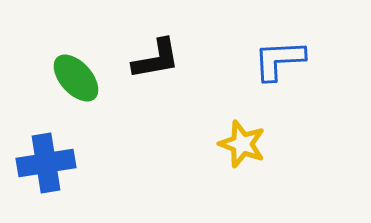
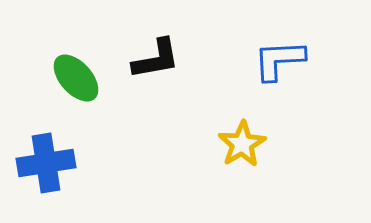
yellow star: rotated 21 degrees clockwise
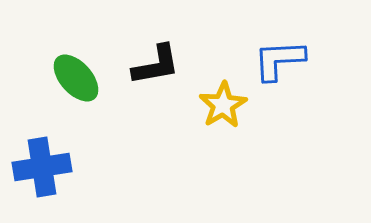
black L-shape: moved 6 px down
yellow star: moved 19 px left, 39 px up
blue cross: moved 4 px left, 4 px down
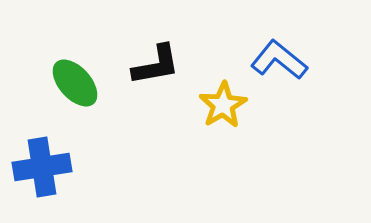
blue L-shape: rotated 42 degrees clockwise
green ellipse: moved 1 px left, 5 px down
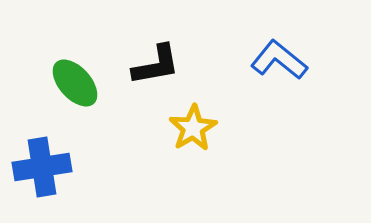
yellow star: moved 30 px left, 23 px down
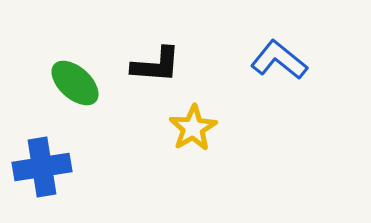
black L-shape: rotated 14 degrees clockwise
green ellipse: rotated 6 degrees counterclockwise
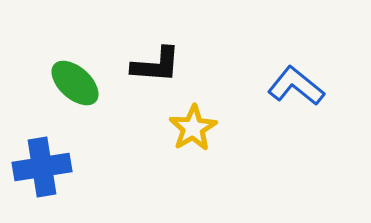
blue L-shape: moved 17 px right, 26 px down
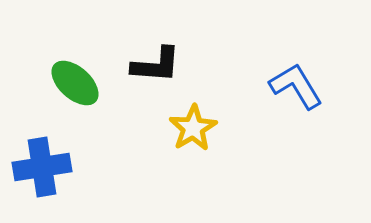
blue L-shape: rotated 20 degrees clockwise
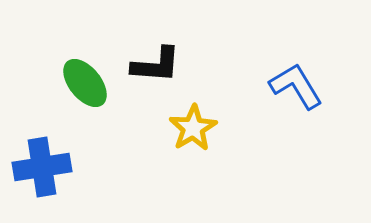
green ellipse: moved 10 px right; rotated 9 degrees clockwise
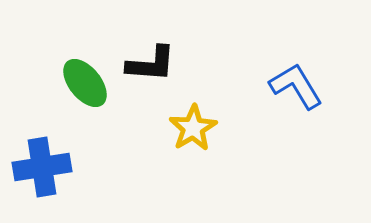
black L-shape: moved 5 px left, 1 px up
